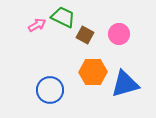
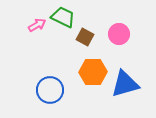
brown square: moved 2 px down
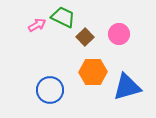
brown square: rotated 18 degrees clockwise
blue triangle: moved 2 px right, 3 px down
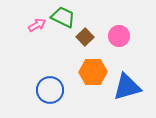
pink circle: moved 2 px down
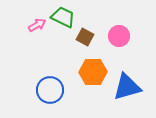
brown square: rotated 18 degrees counterclockwise
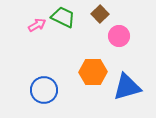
brown square: moved 15 px right, 23 px up; rotated 18 degrees clockwise
blue circle: moved 6 px left
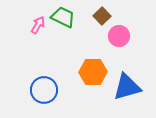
brown square: moved 2 px right, 2 px down
pink arrow: moved 1 px right; rotated 30 degrees counterclockwise
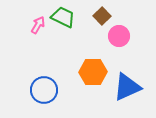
blue triangle: rotated 8 degrees counterclockwise
